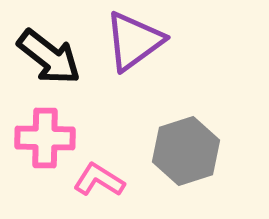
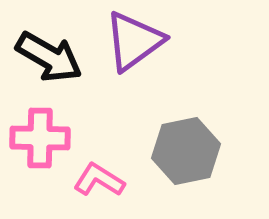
black arrow: rotated 8 degrees counterclockwise
pink cross: moved 5 px left
gray hexagon: rotated 6 degrees clockwise
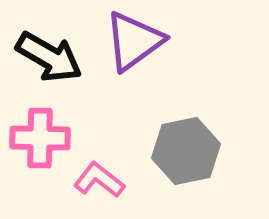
pink L-shape: rotated 6 degrees clockwise
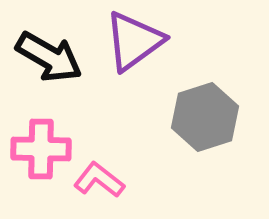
pink cross: moved 1 px right, 11 px down
gray hexagon: moved 19 px right, 34 px up; rotated 6 degrees counterclockwise
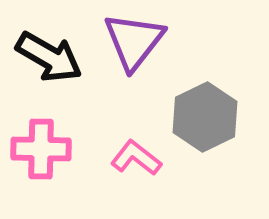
purple triangle: rotated 16 degrees counterclockwise
gray hexagon: rotated 8 degrees counterclockwise
pink L-shape: moved 37 px right, 22 px up
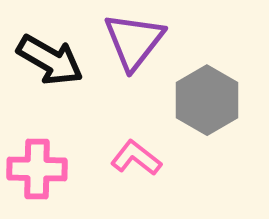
black arrow: moved 1 px right, 3 px down
gray hexagon: moved 2 px right, 17 px up; rotated 4 degrees counterclockwise
pink cross: moved 4 px left, 20 px down
